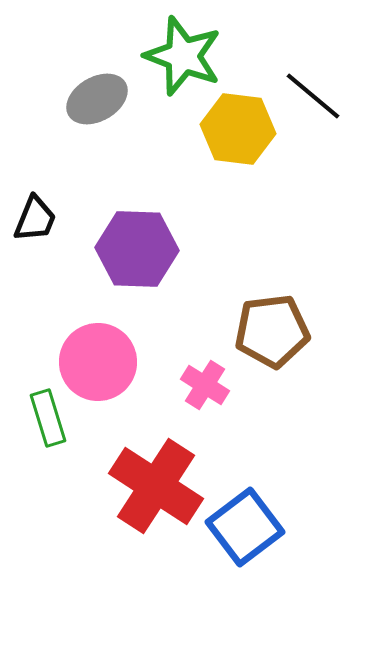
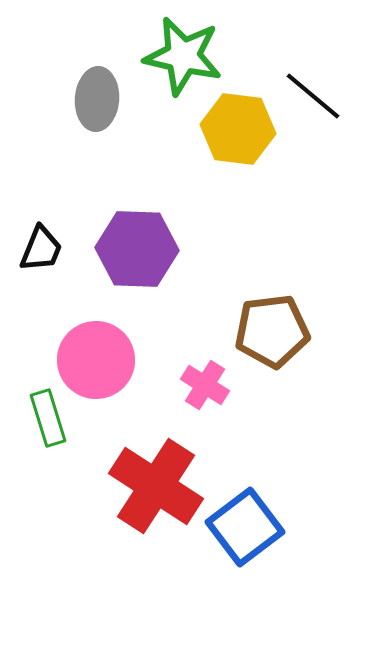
green star: rotated 8 degrees counterclockwise
gray ellipse: rotated 56 degrees counterclockwise
black trapezoid: moved 6 px right, 30 px down
pink circle: moved 2 px left, 2 px up
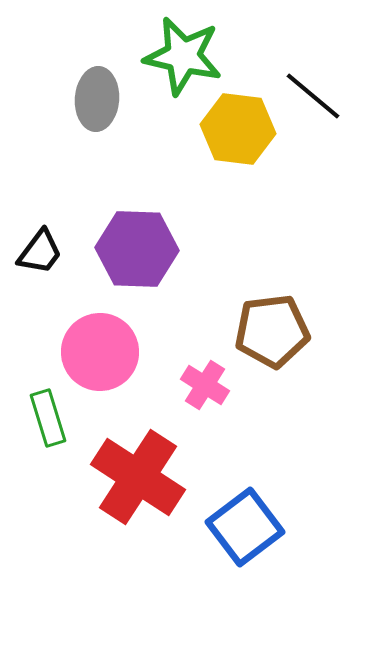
black trapezoid: moved 1 px left, 3 px down; rotated 15 degrees clockwise
pink circle: moved 4 px right, 8 px up
red cross: moved 18 px left, 9 px up
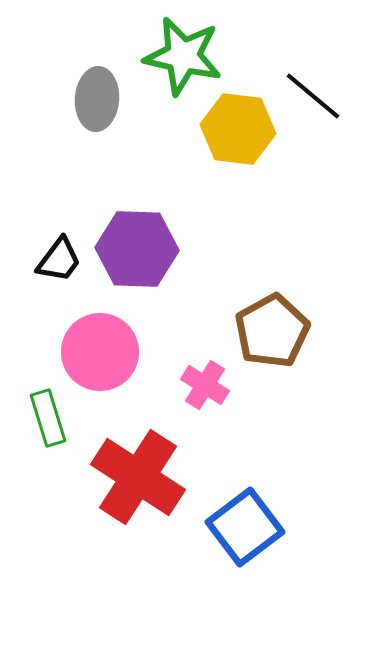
black trapezoid: moved 19 px right, 8 px down
brown pentagon: rotated 22 degrees counterclockwise
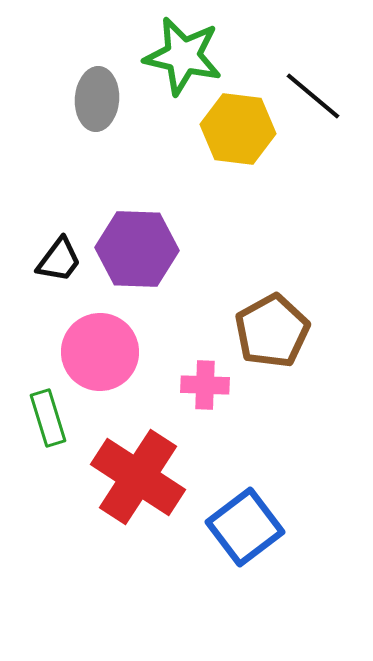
pink cross: rotated 30 degrees counterclockwise
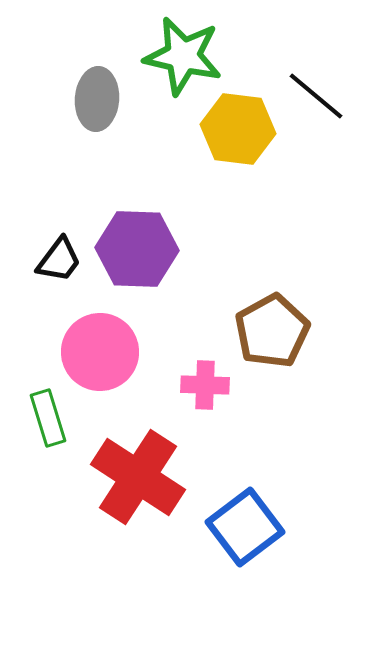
black line: moved 3 px right
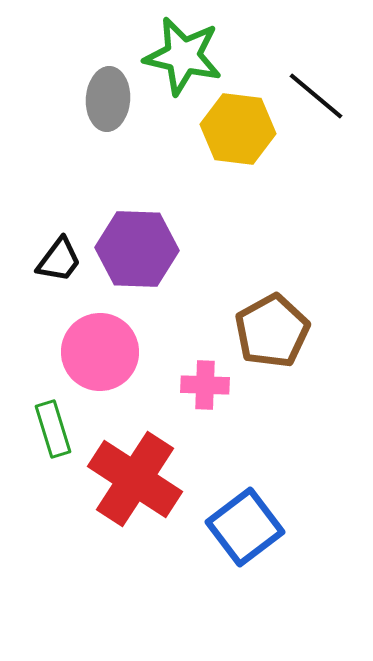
gray ellipse: moved 11 px right
green rectangle: moved 5 px right, 11 px down
red cross: moved 3 px left, 2 px down
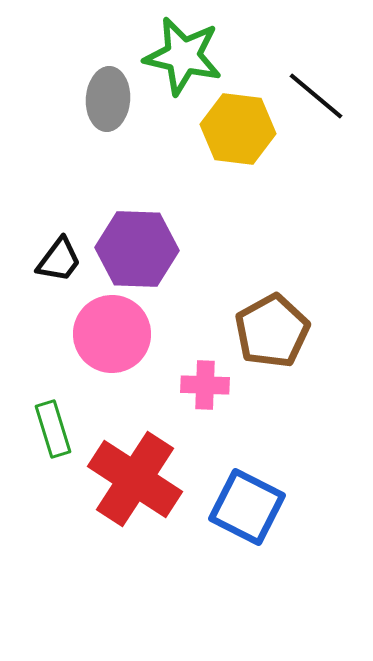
pink circle: moved 12 px right, 18 px up
blue square: moved 2 px right, 20 px up; rotated 26 degrees counterclockwise
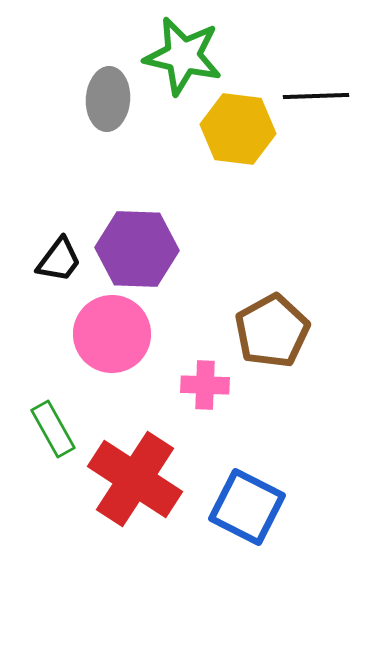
black line: rotated 42 degrees counterclockwise
green rectangle: rotated 12 degrees counterclockwise
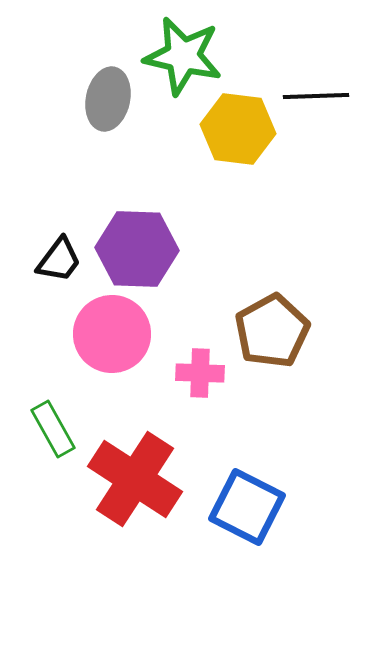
gray ellipse: rotated 8 degrees clockwise
pink cross: moved 5 px left, 12 px up
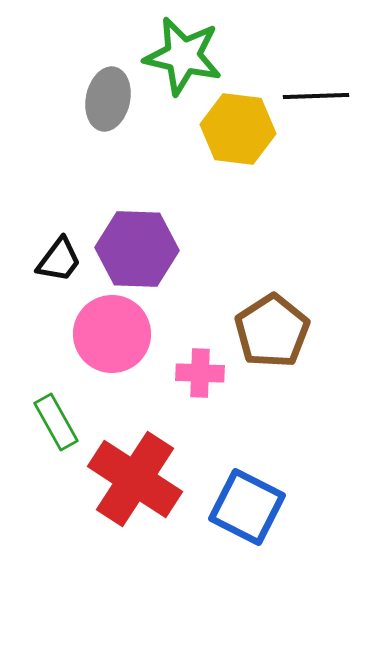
brown pentagon: rotated 4 degrees counterclockwise
green rectangle: moved 3 px right, 7 px up
